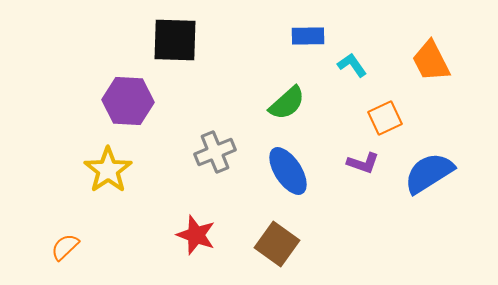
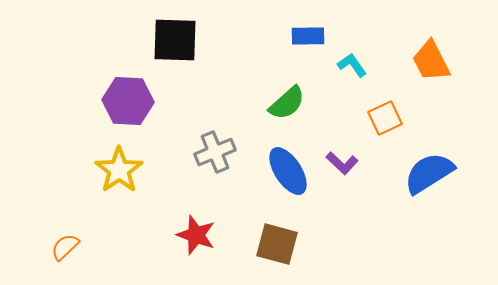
purple L-shape: moved 21 px left; rotated 24 degrees clockwise
yellow star: moved 11 px right
brown square: rotated 21 degrees counterclockwise
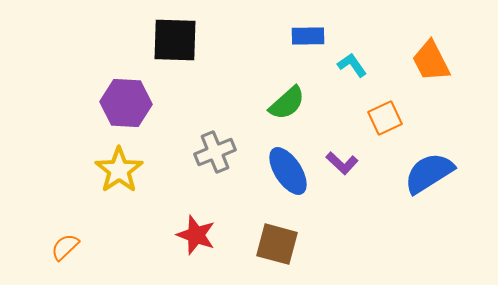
purple hexagon: moved 2 px left, 2 px down
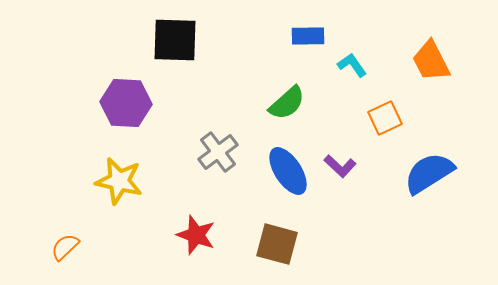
gray cross: moved 3 px right; rotated 15 degrees counterclockwise
purple L-shape: moved 2 px left, 3 px down
yellow star: moved 11 px down; rotated 24 degrees counterclockwise
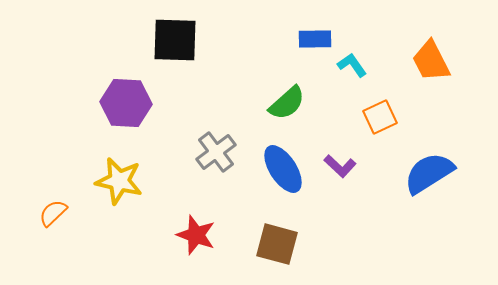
blue rectangle: moved 7 px right, 3 px down
orange square: moved 5 px left, 1 px up
gray cross: moved 2 px left
blue ellipse: moved 5 px left, 2 px up
orange semicircle: moved 12 px left, 34 px up
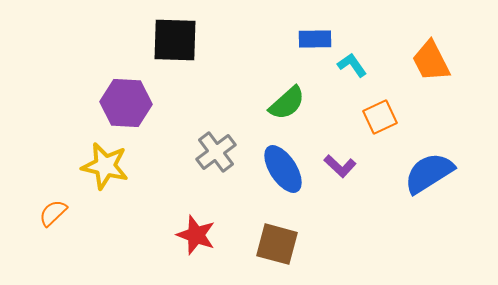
yellow star: moved 14 px left, 15 px up
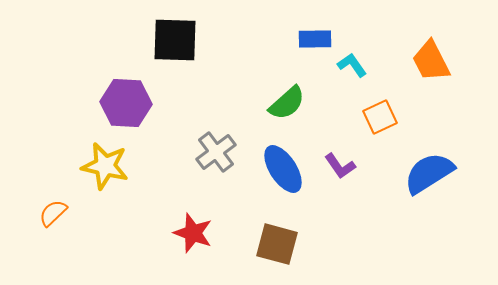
purple L-shape: rotated 12 degrees clockwise
red star: moved 3 px left, 2 px up
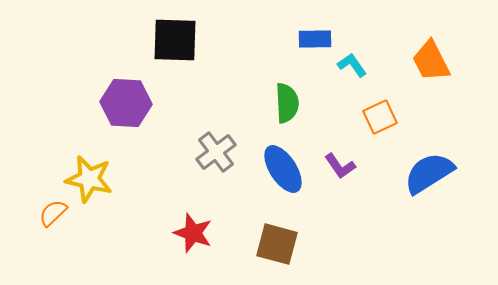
green semicircle: rotated 51 degrees counterclockwise
yellow star: moved 16 px left, 13 px down
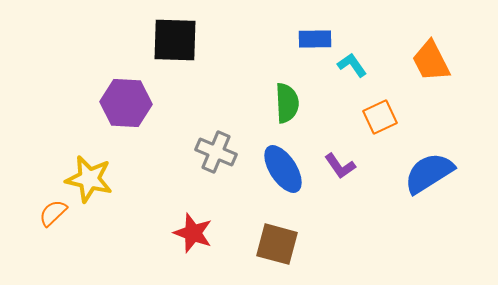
gray cross: rotated 30 degrees counterclockwise
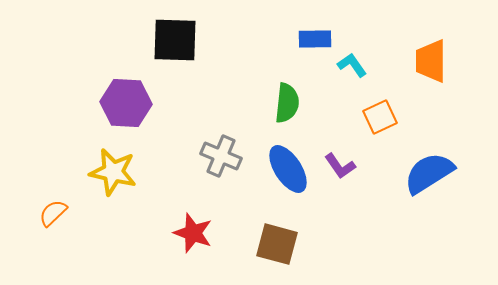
orange trapezoid: rotated 27 degrees clockwise
green semicircle: rotated 9 degrees clockwise
gray cross: moved 5 px right, 4 px down
blue ellipse: moved 5 px right
yellow star: moved 24 px right, 7 px up
